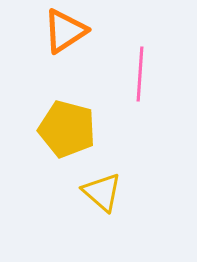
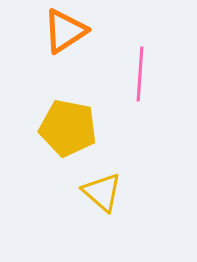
yellow pentagon: moved 1 px right, 1 px up; rotated 4 degrees counterclockwise
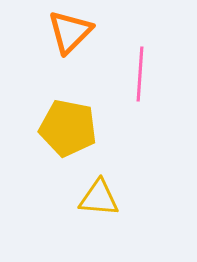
orange triangle: moved 5 px right, 1 px down; rotated 12 degrees counterclockwise
yellow triangle: moved 3 px left, 6 px down; rotated 36 degrees counterclockwise
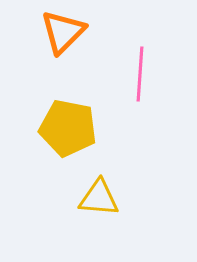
orange triangle: moved 7 px left
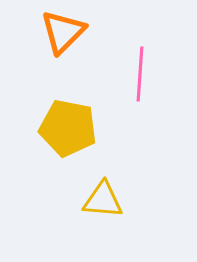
yellow triangle: moved 4 px right, 2 px down
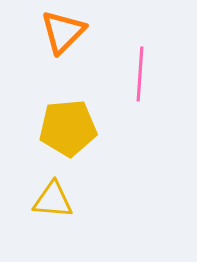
yellow pentagon: rotated 16 degrees counterclockwise
yellow triangle: moved 50 px left
